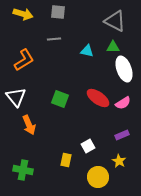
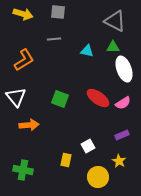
orange arrow: rotated 72 degrees counterclockwise
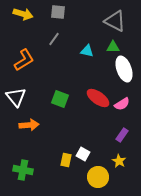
gray line: rotated 48 degrees counterclockwise
pink semicircle: moved 1 px left, 1 px down
purple rectangle: rotated 32 degrees counterclockwise
white square: moved 5 px left, 8 px down; rotated 32 degrees counterclockwise
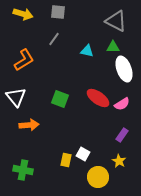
gray triangle: moved 1 px right
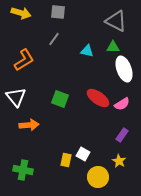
yellow arrow: moved 2 px left, 1 px up
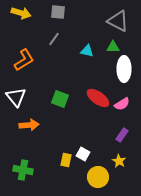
gray triangle: moved 2 px right
white ellipse: rotated 20 degrees clockwise
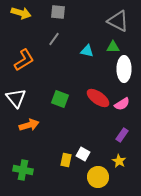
white triangle: moved 1 px down
orange arrow: rotated 12 degrees counterclockwise
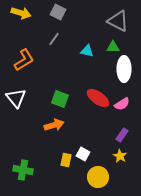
gray square: rotated 21 degrees clockwise
orange arrow: moved 25 px right
yellow star: moved 1 px right, 5 px up
